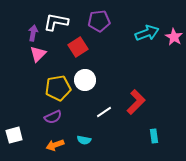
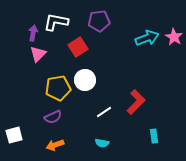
cyan arrow: moved 5 px down
cyan semicircle: moved 18 px right, 3 px down
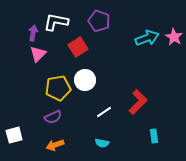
purple pentagon: rotated 25 degrees clockwise
red L-shape: moved 2 px right
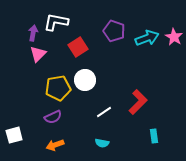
purple pentagon: moved 15 px right, 10 px down
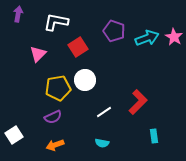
purple arrow: moved 15 px left, 19 px up
white square: rotated 18 degrees counterclockwise
